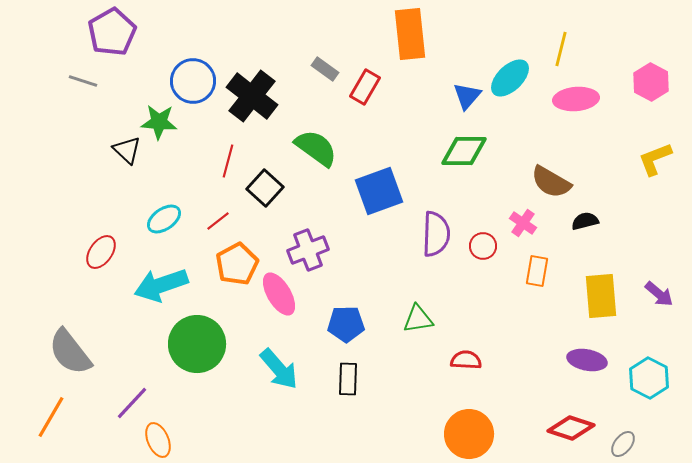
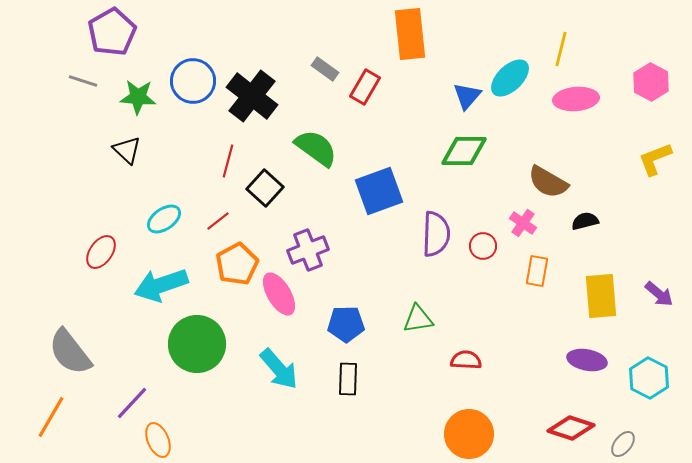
green star at (159, 122): moved 21 px left, 25 px up
brown semicircle at (551, 182): moved 3 px left
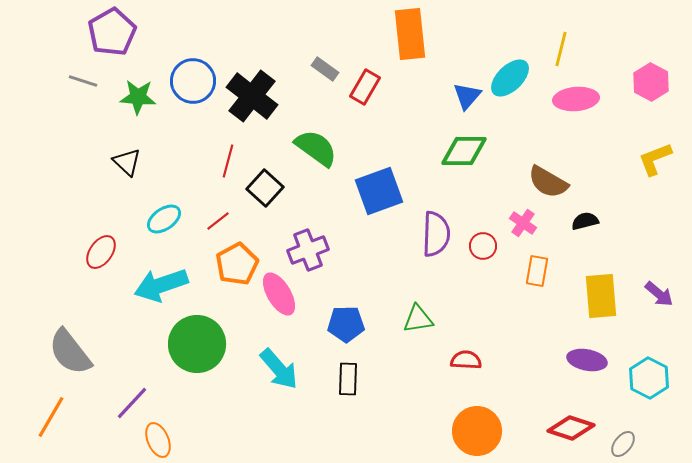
black triangle at (127, 150): moved 12 px down
orange circle at (469, 434): moved 8 px right, 3 px up
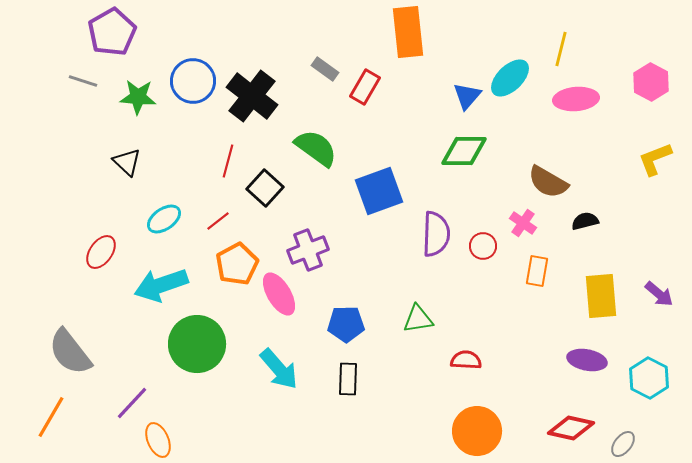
orange rectangle at (410, 34): moved 2 px left, 2 px up
red diamond at (571, 428): rotated 6 degrees counterclockwise
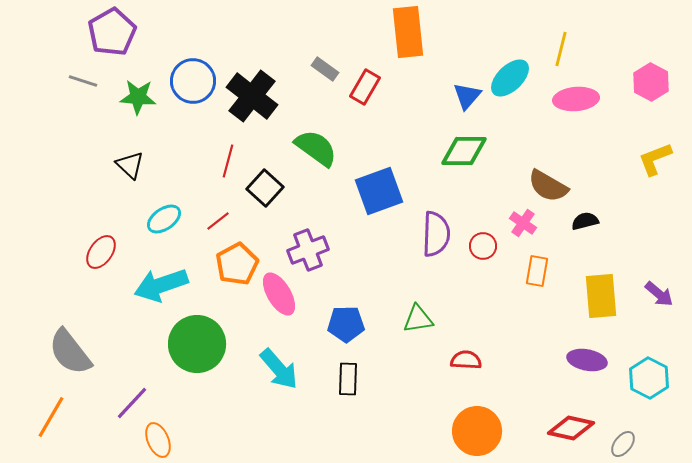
black triangle at (127, 162): moved 3 px right, 3 px down
brown semicircle at (548, 182): moved 4 px down
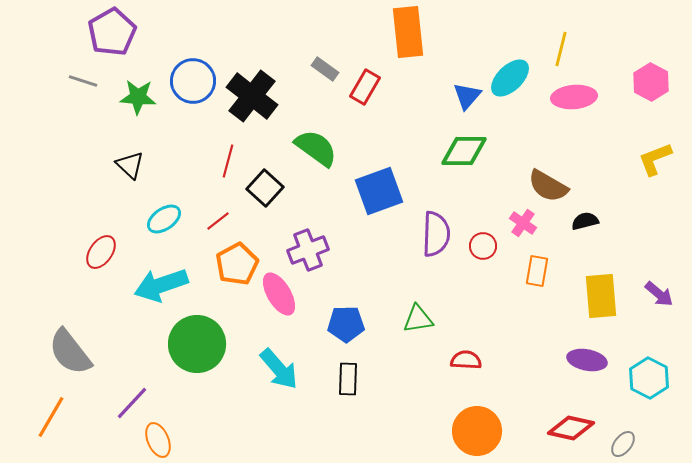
pink ellipse at (576, 99): moved 2 px left, 2 px up
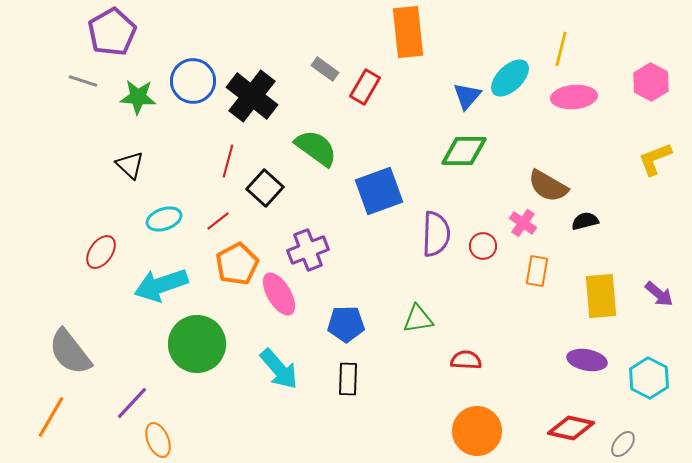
cyan ellipse at (164, 219): rotated 16 degrees clockwise
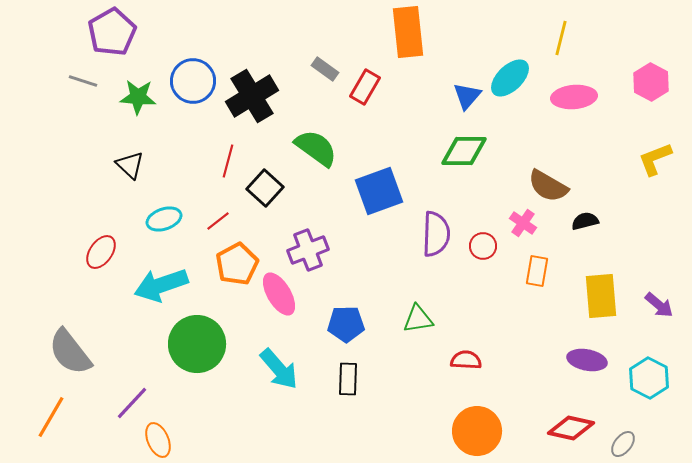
yellow line at (561, 49): moved 11 px up
black cross at (252, 96): rotated 21 degrees clockwise
purple arrow at (659, 294): moved 11 px down
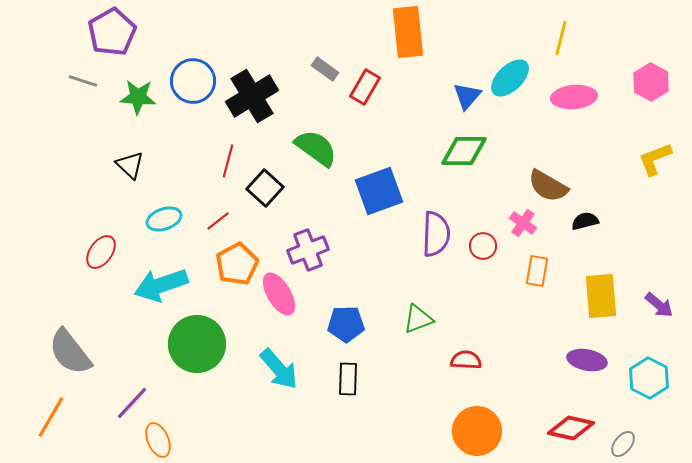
green triangle at (418, 319): rotated 12 degrees counterclockwise
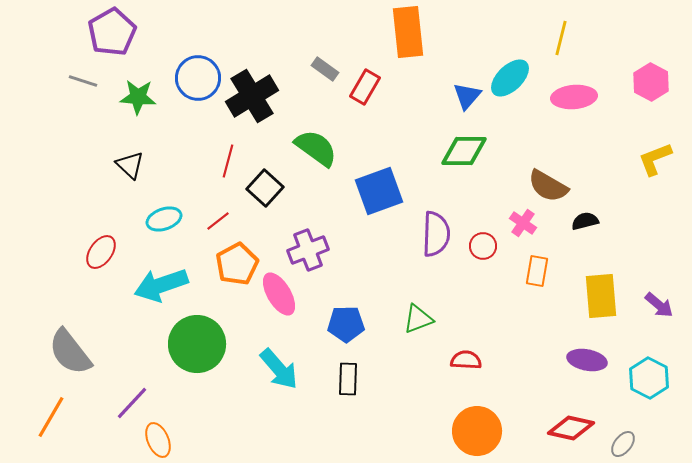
blue circle at (193, 81): moved 5 px right, 3 px up
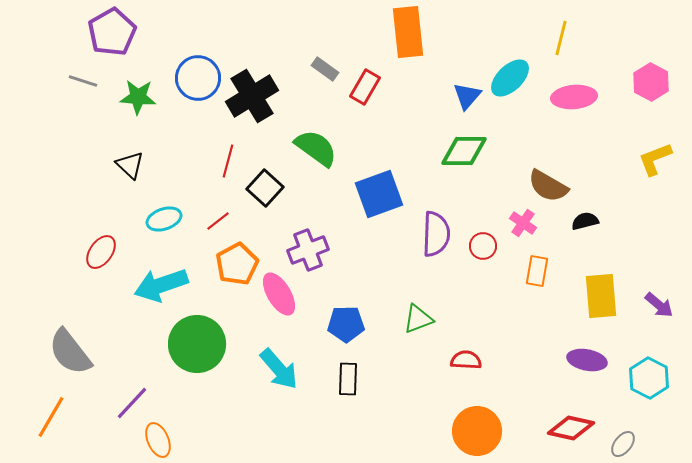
blue square at (379, 191): moved 3 px down
